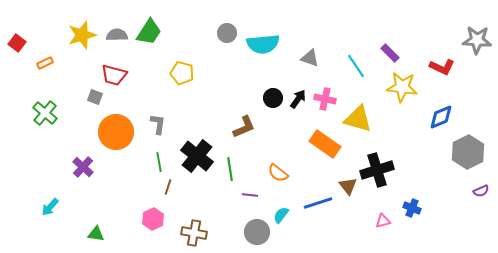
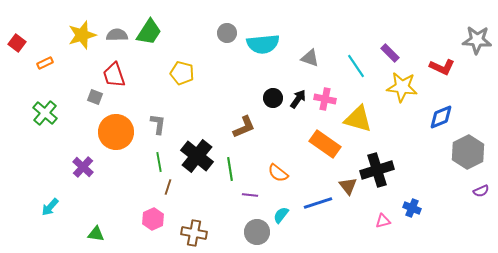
red trapezoid at (114, 75): rotated 56 degrees clockwise
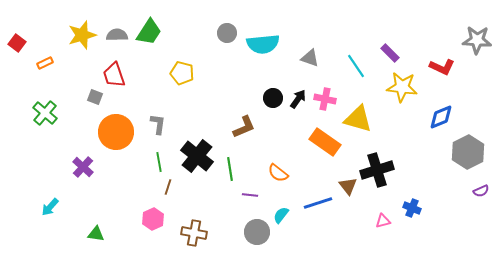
orange rectangle at (325, 144): moved 2 px up
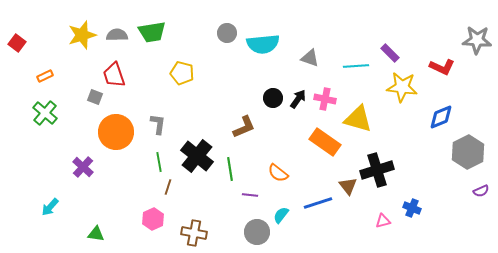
green trapezoid at (149, 32): moved 3 px right; rotated 48 degrees clockwise
orange rectangle at (45, 63): moved 13 px down
cyan line at (356, 66): rotated 60 degrees counterclockwise
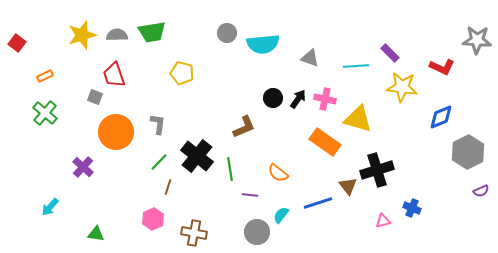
green line at (159, 162): rotated 54 degrees clockwise
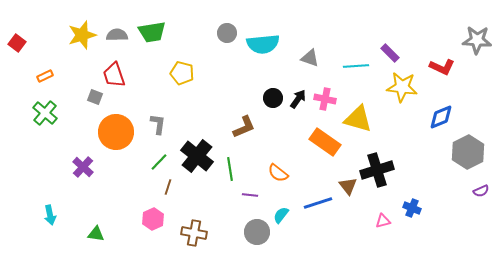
cyan arrow at (50, 207): moved 8 px down; rotated 54 degrees counterclockwise
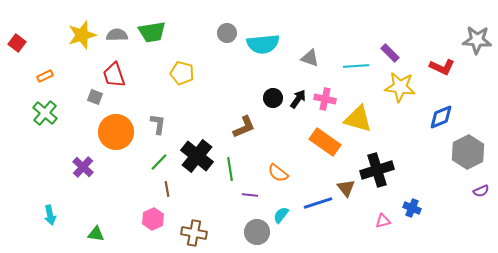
yellow star at (402, 87): moved 2 px left
brown triangle at (348, 186): moved 2 px left, 2 px down
brown line at (168, 187): moved 1 px left, 2 px down; rotated 28 degrees counterclockwise
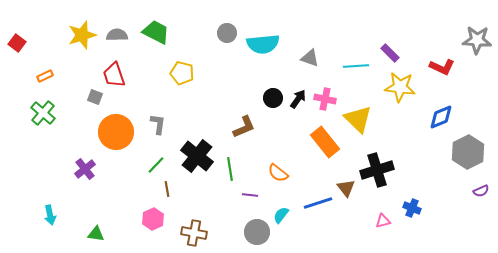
green trapezoid at (152, 32): moved 4 px right; rotated 144 degrees counterclockwise
green cross at (45, 113): moved 2 px left
yellow triangle at (358, 119): rotated 28 degrees clockwise
orange rectangle at (325, 142): rotated 16 degrees clockwise
green line at (159, 162): moved 3 px left, 3 px down
purple cross at (83, 167): moved 2 px right, 2 px down; rotated 10 degrees clockwise
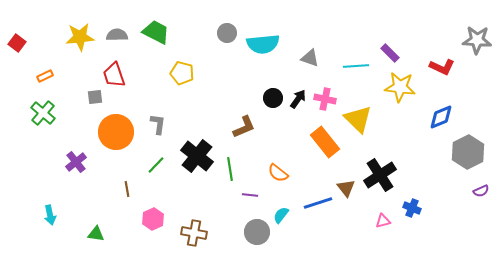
yellow star at (82, 35): moved 2 px left, 2 px down; rotated 12 degrees clockwise
gray square at (95, 97): rotated 28 degrees counterclockwise
purple cross at (85, 169): moved 9 px left, 7 px up
black cross at (377, 170): moved 3 px right, 5 px down; rotated 16 degrees counterclockwise
brown line at (167, 189): moved 40 px left
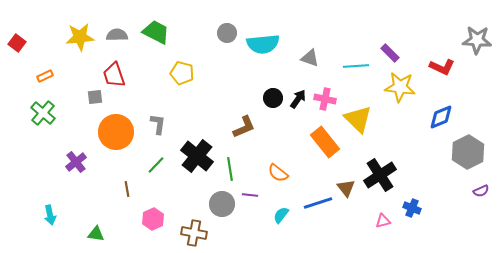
gray circle at (257, 232): moved 35 px left, 28 px up
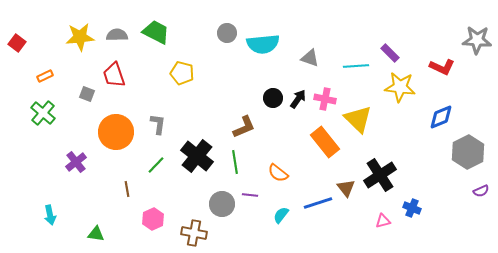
gray square at (95, 97): moved 8 px left, 3 px up; rotated 28 degrees clockwise
green line at (230, 169): moved 5 px right, 7 px up
